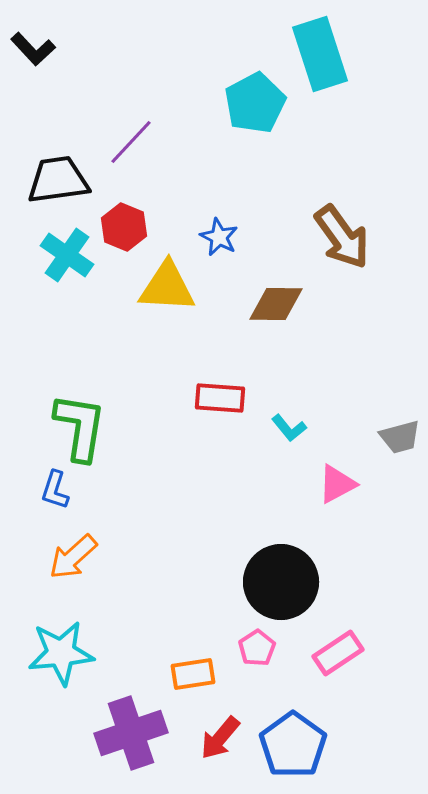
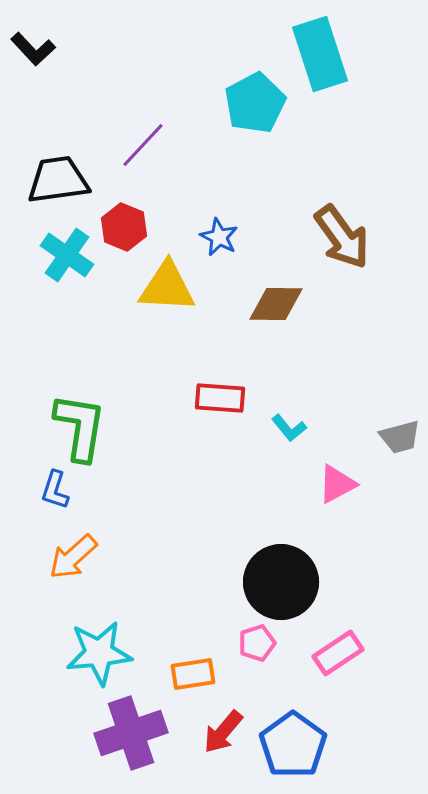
purple line: moved 12 px right, 3 px down
pink pentagon: moved 5 px up; rotated 15 degrees clockwise
cyan star: moved 38 px right
red arrow: moved 3 px right, 6 px up
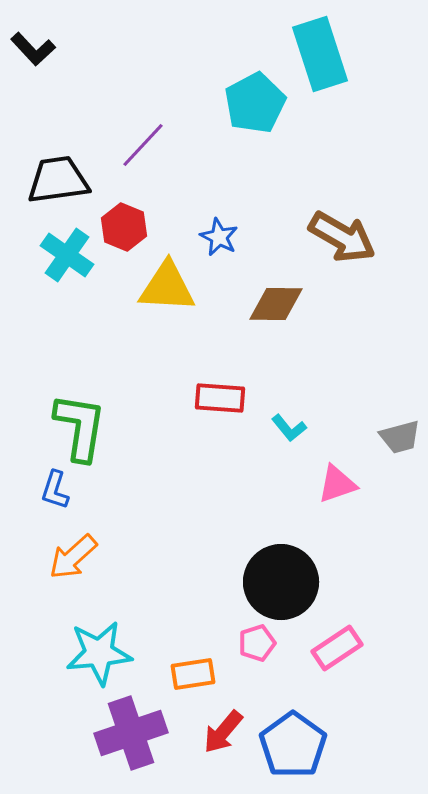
brown arrow: rotated 24 degrees counterclockwise
pink triangle: rotated 9 degrees clockwise
pink rectangle: moved 1 px left, 5 px up
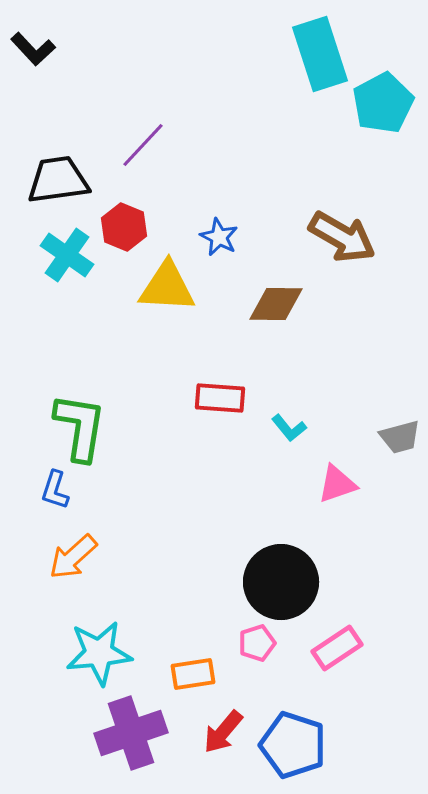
cyan pentagon: moved 128 px right
blue pentagon: rotated 18 degrees counterclockwise
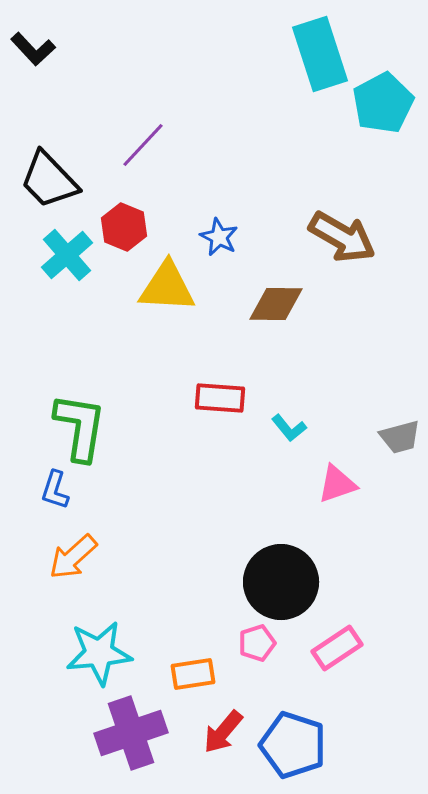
black trapezoid: moved 9 px left; rotated 126 degrees counterclockwise
cyan cross: rotated 14 degrees clockwise
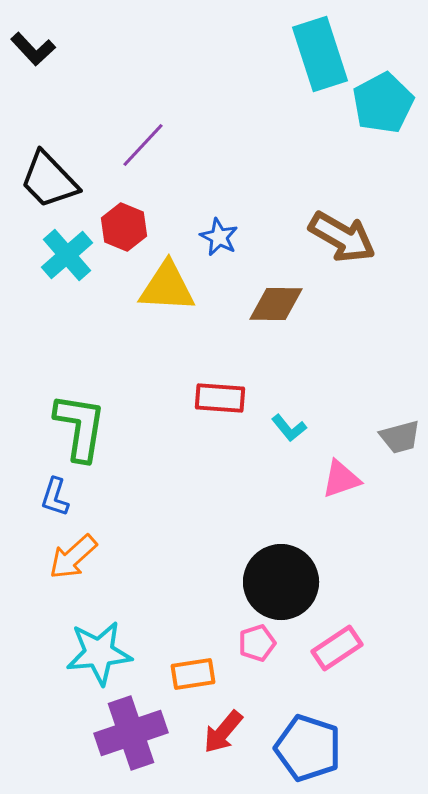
pink triangle: moved 4 px right, 5 px up
blue L-shape: moved 7 px down
blue pentagon: moved 15 px right, 3 px down
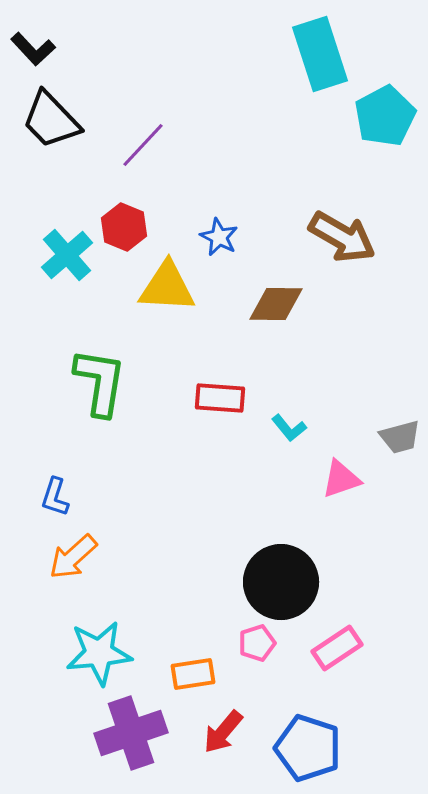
cyan pentagon: moved 2 px right, 13 px down
black trapezoid: moved 2 px right, 60 px up
green L-shape: moved 20 px right, 45 px up
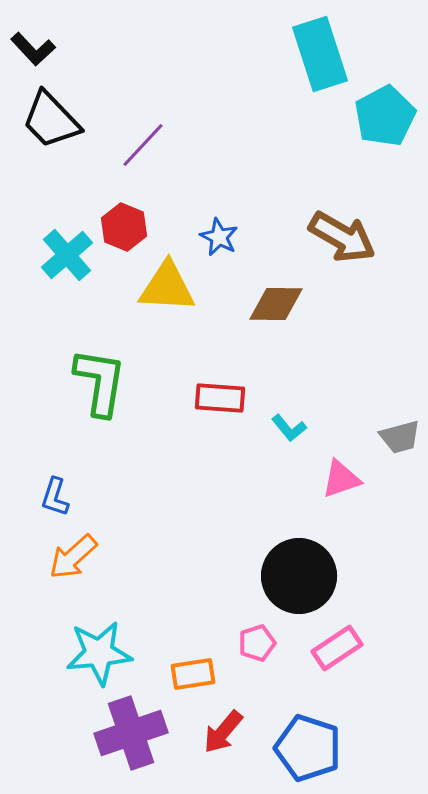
black circle: moved 18 px right, 6 px up
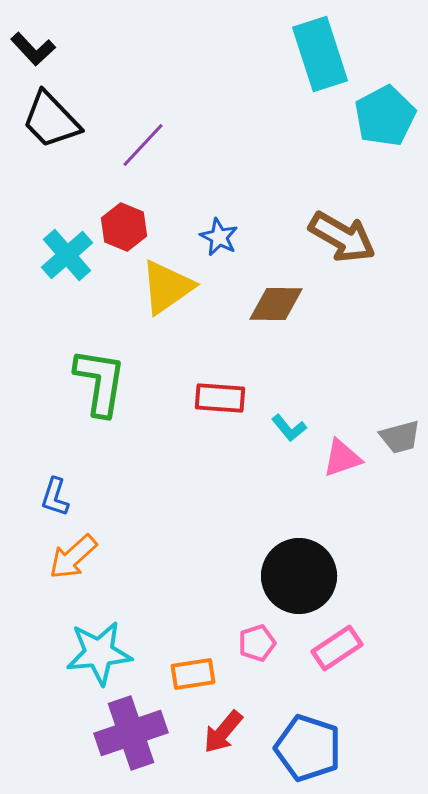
yellow triangle: rotated 38 degrees counterclockwise
pink triangle: moved 1 px right, 21 px up
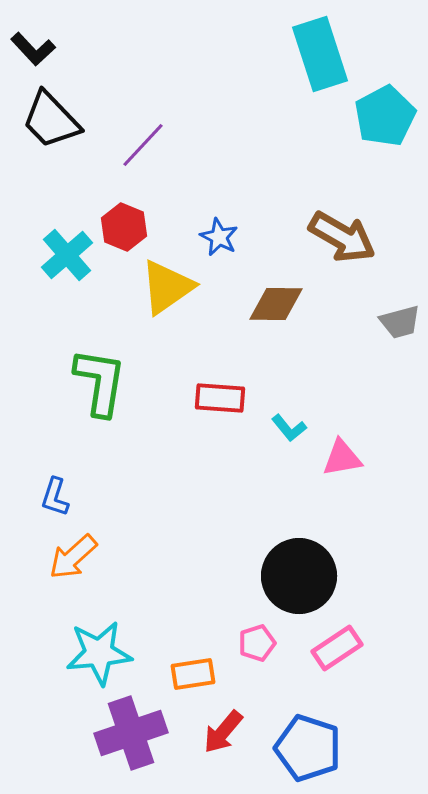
gray trapezoid: moved 115 px up
pink triangle: rotated 9 degrees clockwise
